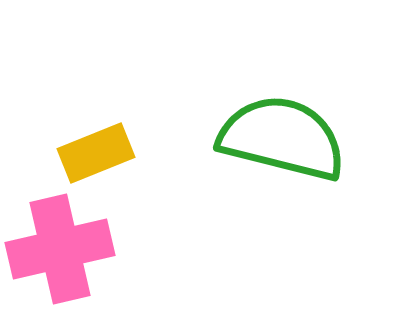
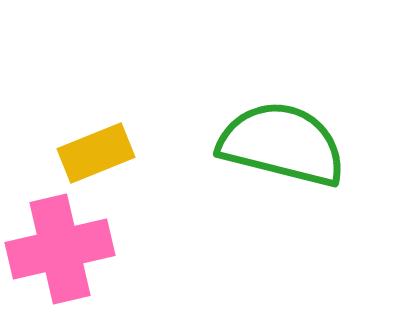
green semicircle: moved 6 px down
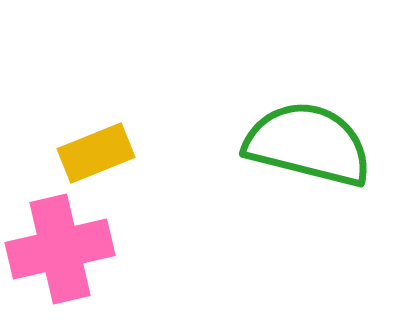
green semicircle: moved 26 px right
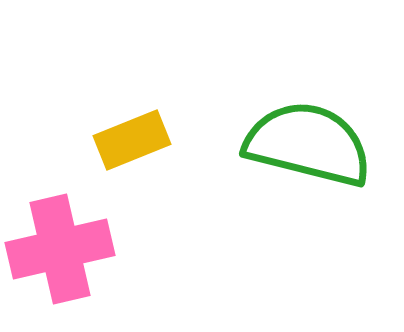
yellow rectangle: moved 36 px right, 13 px up
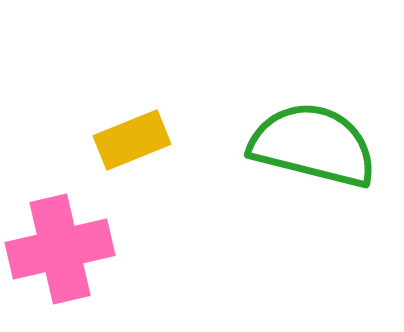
green semicircle: moved 5 px right, 1 px down
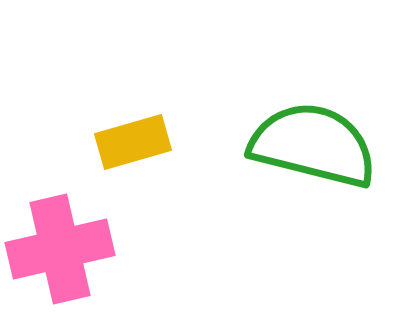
yellow rectangle: moved 1 px right, 2 px down; rotated 6 degrees clockwise
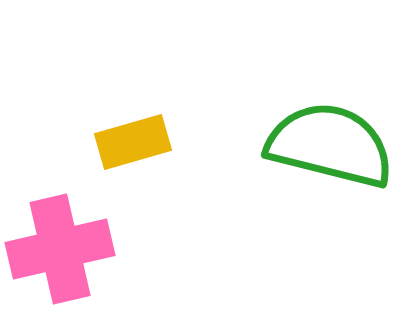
green semicircle: moved 17 px right
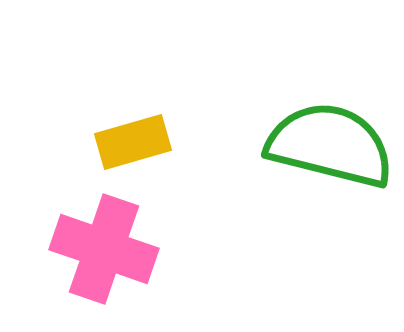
pink cross: moved 44 px right; rotated 32 degrees clockwise
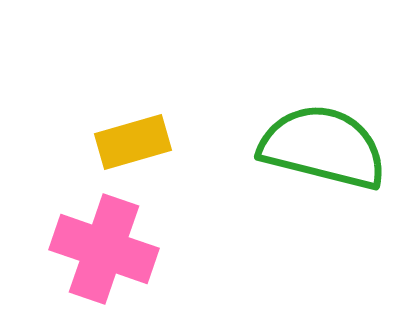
green semicircle: moved 7 px left, 2 px down
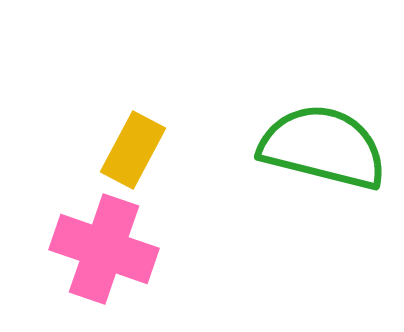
yellow rectangle: moved 8 px down; rotated 46 degrees counterclockwise
